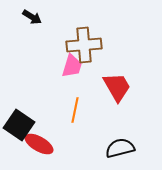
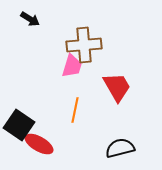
black arrow: moved 2 px left, 2 px down
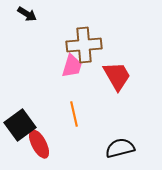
black arrow: moved 3 px left, 5 px up
red trapezoid: moved 11 px up
orange line: moved 1 px left, 4 px down; rotated 25 degrees counterclockwise
black square: moved 1 px right; rotated 20 degrees clockwise
red ellipse: rotated 32 degrees clockwise
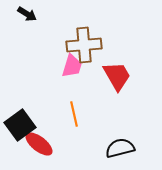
red ellipse: rotated 24 degrees counterclockwise
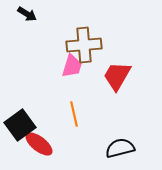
red trapezoid: rotated 120 degrees counterclockwise
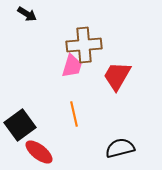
red ellipse: moved 8 px down
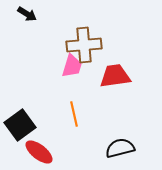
red trapezoid: moved 2 px left; rotated 52 degrees clockwise
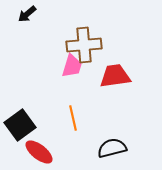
black arrow: rotated 108 degrees clockwise
orange line: moved 1 px left, 4 px down
black semicircle: moved 8 px left
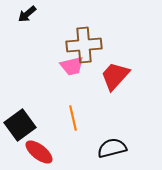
pink trapezoid: rotated 60 degrees clockwise
red trapezoid: rotated 40 degrees counterclockwise
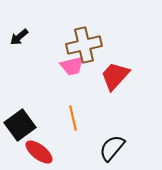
black arrow: moved 8 px left, 23 px down
brown cross: rotated 8 degrees counterclockwise
black semicircle: rotated 36 degrees counterclockwise
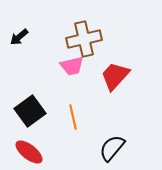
brown cross: moved 6 px up
orange line: moved 1 px up
black square: moved 10 px right, 14 px up
red ellipse: moved 10 px left
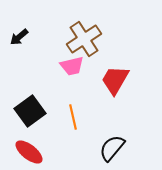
brown cross: rotated 20 degrees counterclockwise
red trapezoid: moved 4 px down; rotated 12 degrees counterclockwise
